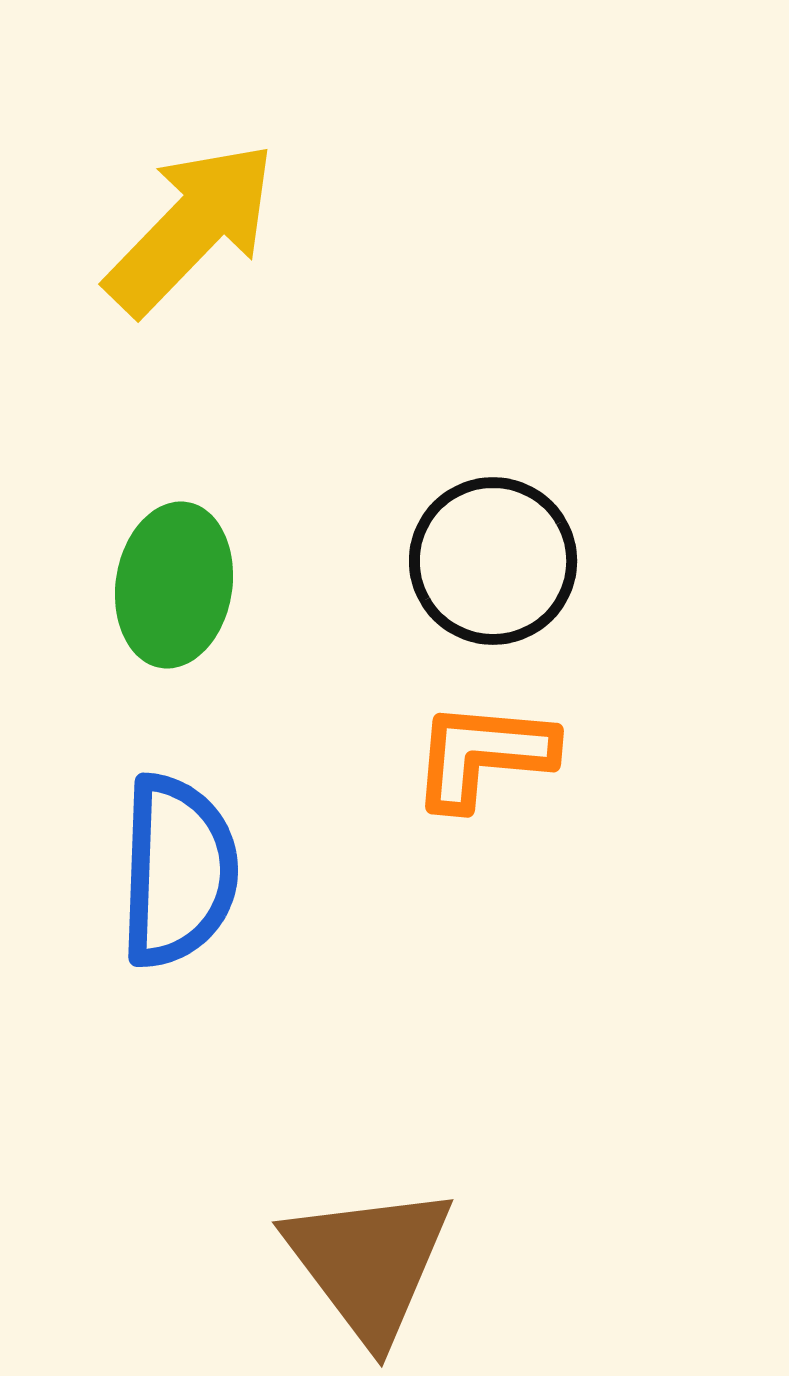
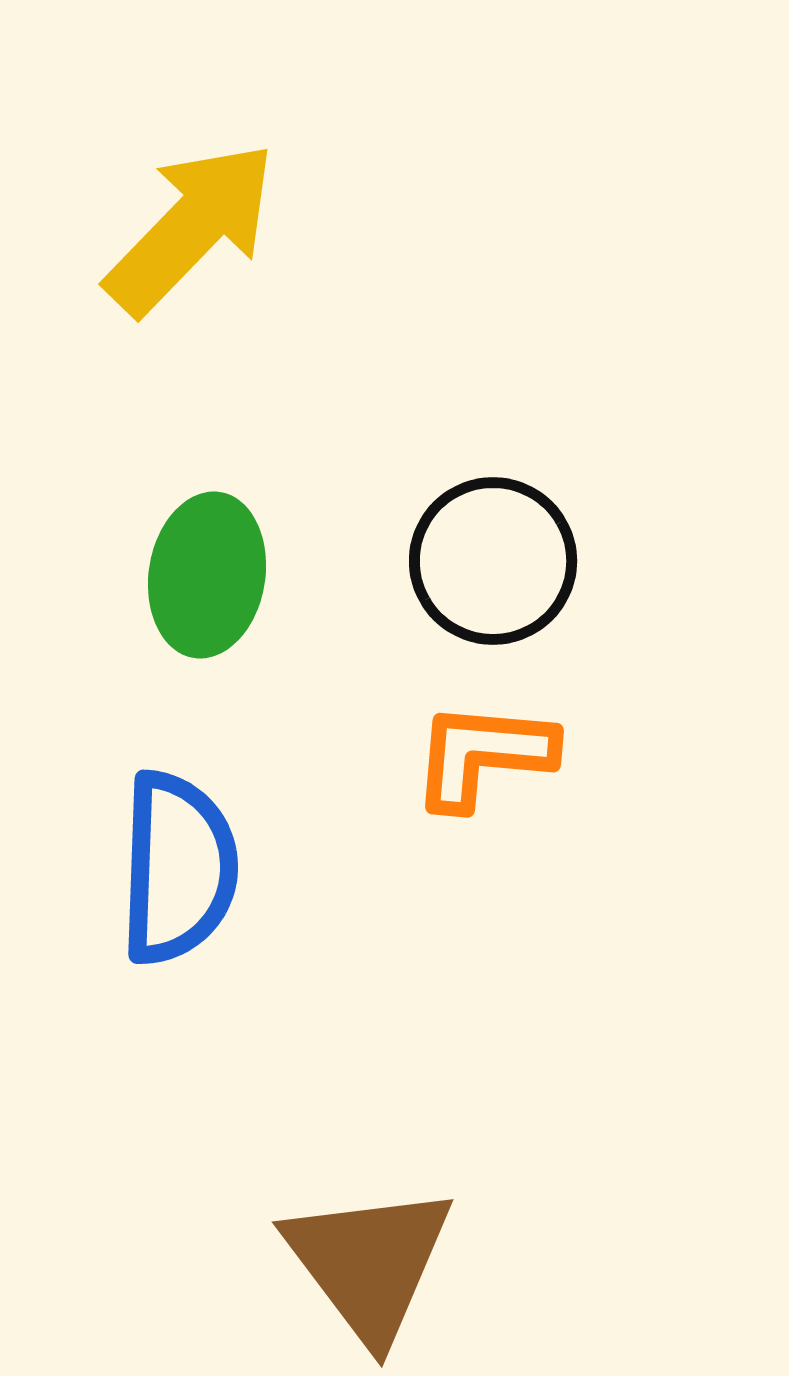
green ellipse: moved 33 px right, 10 px up
blue semicircle: moved 3 px up
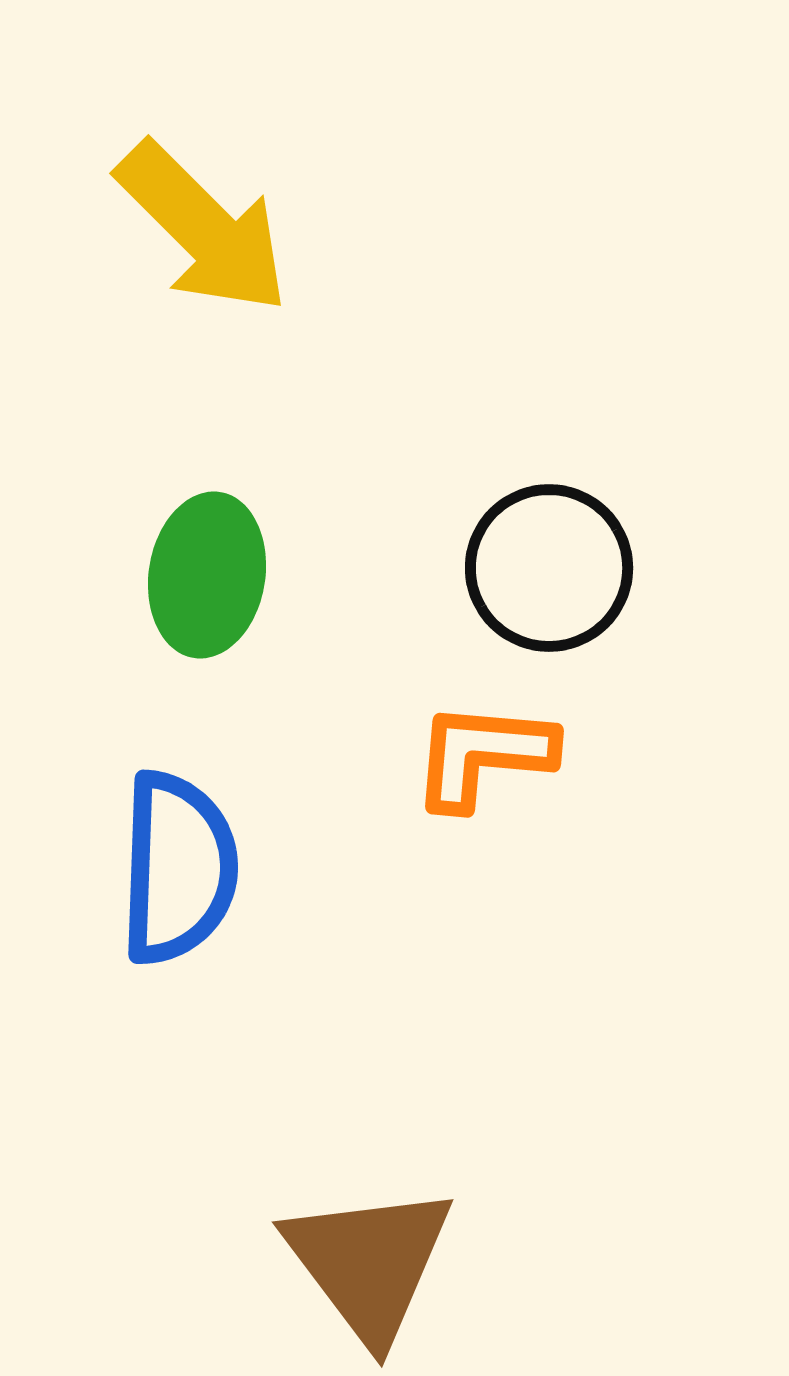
yellow arrow: moved 12 px right; rotated 91 degrees clockwise
black circle: moved 56 px right, 7 px down
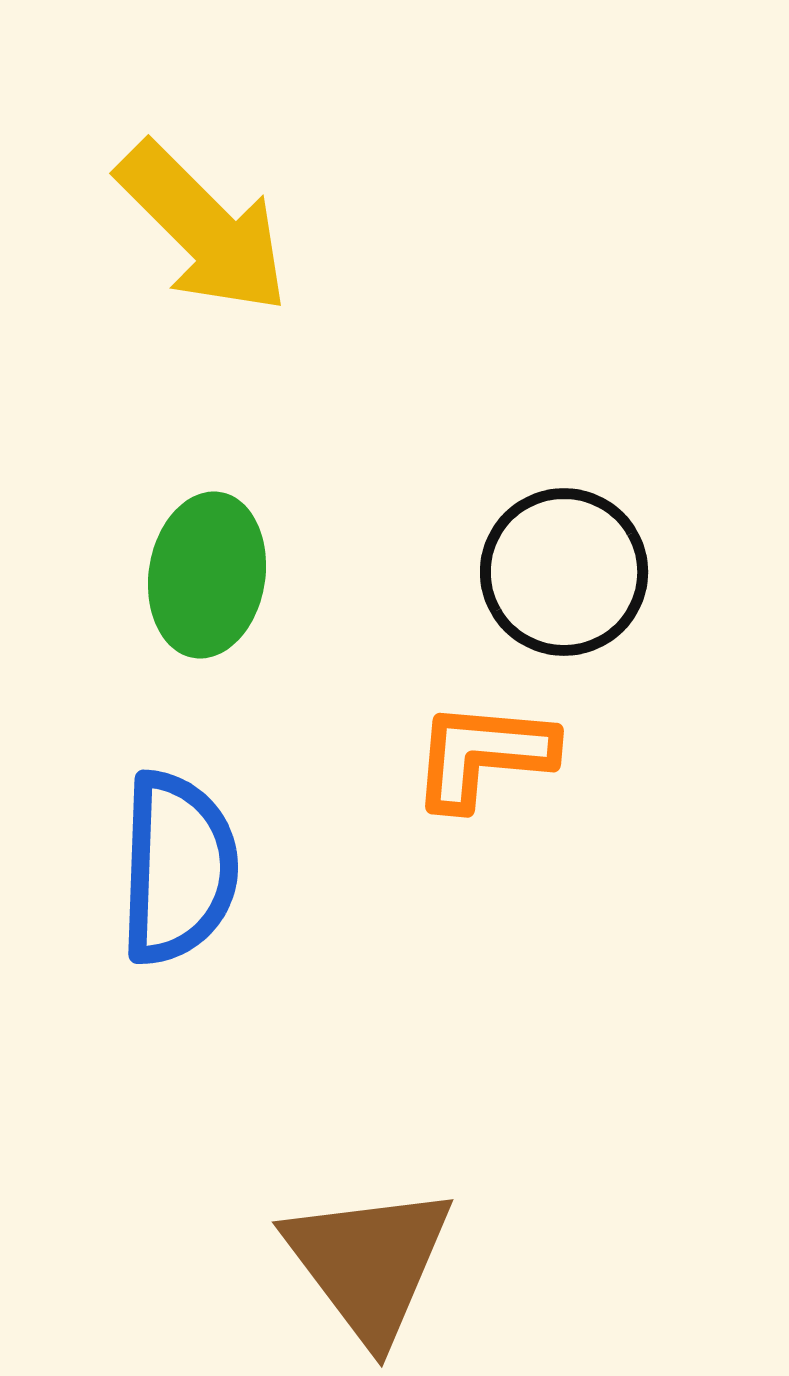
black circle: moved 15 px right, 4 px down
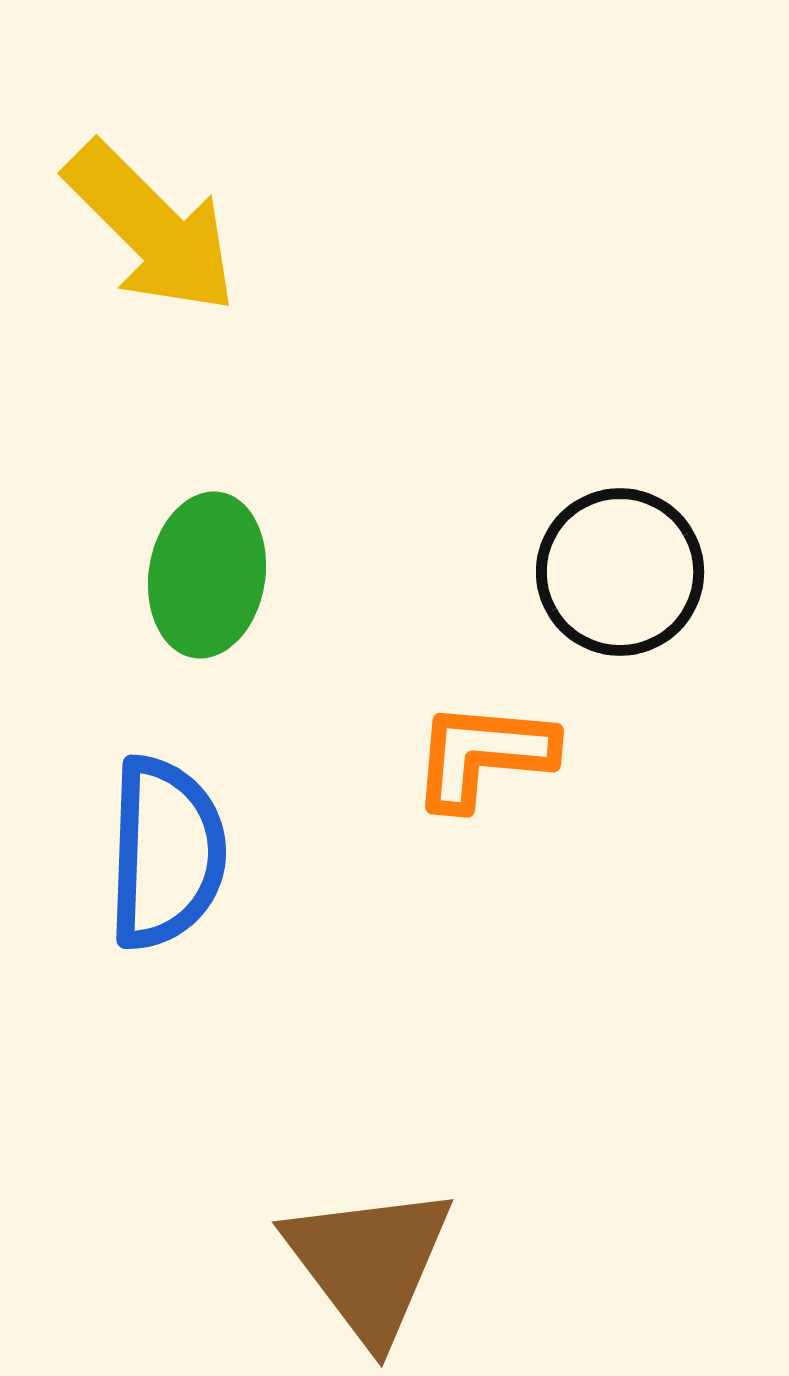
yellow arrow: moved 52 px left
black circle: moved 56 px right
blue semicircle: moved 12 px left, 15 px up
